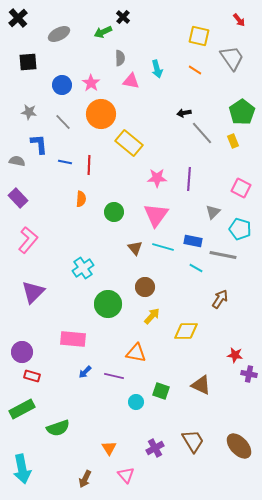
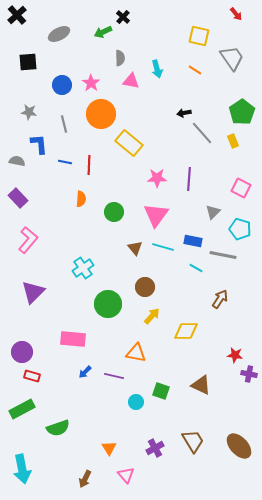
black cross at (18, 18): moved 1 px left, 3 px up
red arrow at (239, 20): moved 3 px left, 6 px up
gray line at (63, 122): moved 1 px right, 2 px down; rotated 30 degrees clockwise
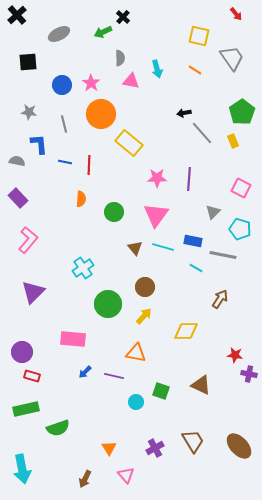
yellow arrow at (152, 316): moved 8 px left
green rectangle at (22, 409): moved 4 px right; rotated 15 degrees clockwise
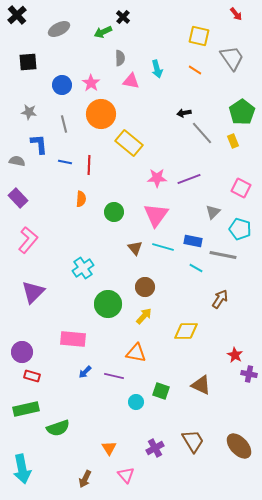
gray ellipse at (59, 34): moved 5 px up
purple line at (189, 179): rotated 65 degrees clockwise
red star at (235, 355): rotated 21 degrees clockwise
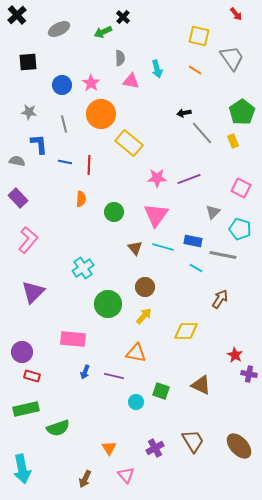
blue arrow at (85, 372): rotated 24 degrees counterclockwise
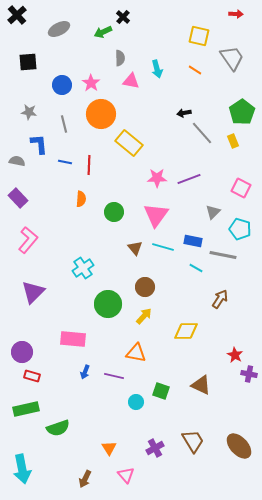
red arrow at (236, 14): rotated 48 degrees counterclockwise
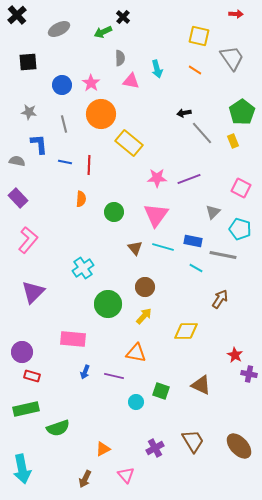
orange triangle at (109, 448): moved 6 px left, 1 px down; rotated 35 degrees clockwise
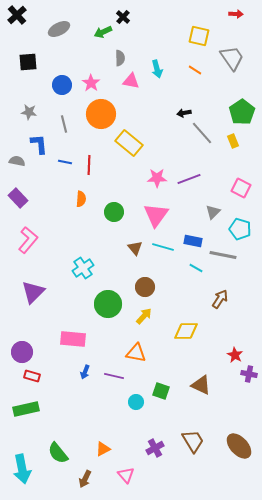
green semicircle at (58, 428): moved 25 px down; rotated 70 degrees clockwise
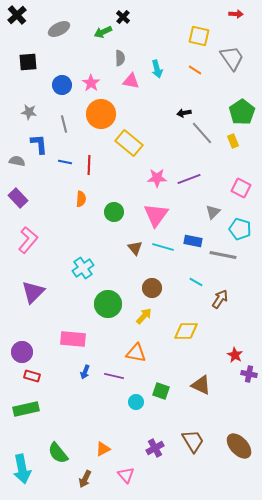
cyan line at (196, 268): moved 14 px down
brown circle at (145, 287): moved 7 px right, 1 px down
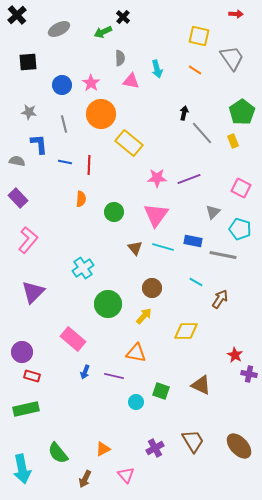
black arrow at (184, 113): rotated 112 degrees clockwise
pink rectangle at (73, 339): rotated 35 degrees clockwise
